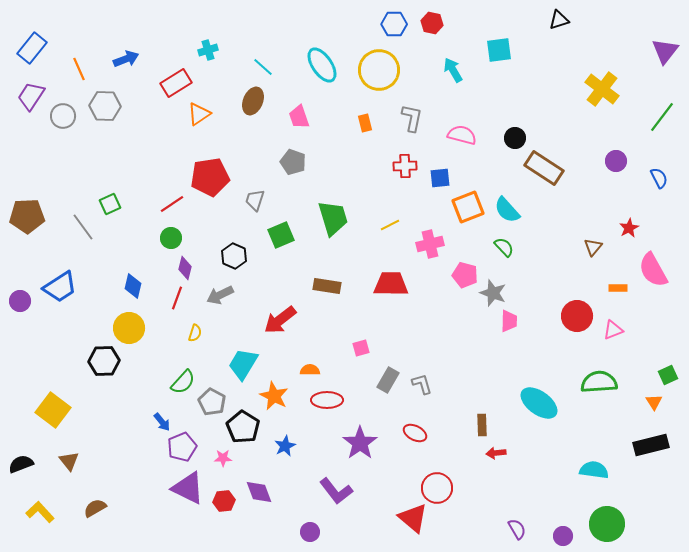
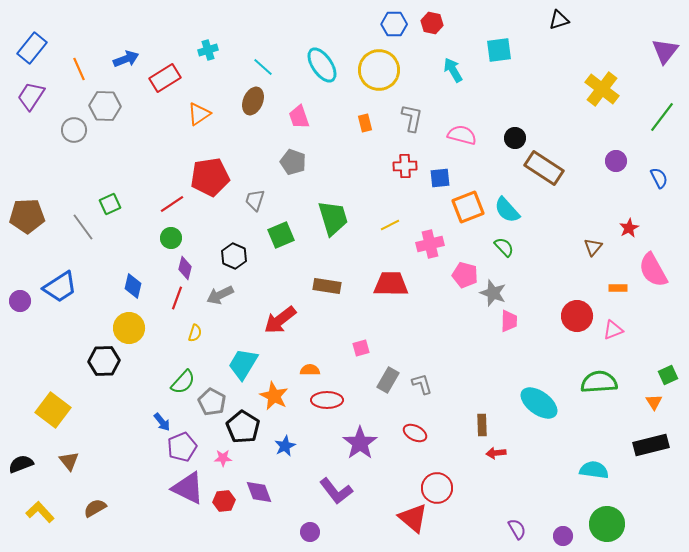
red rectangle at (176, 83): moved 11 px left, 5 px up
gray circle at (63, 116): moved 11 px right, 14 px down
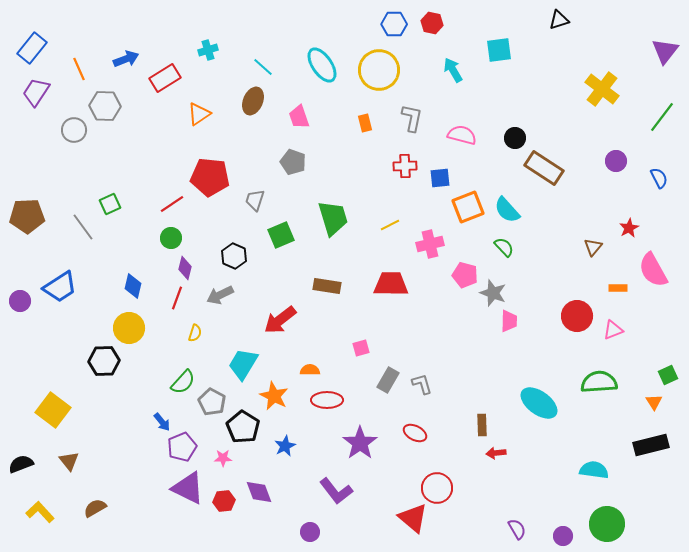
purple trapezoid at (31, 96): moved 5 px right, 4 px up
red pentagon at (210, 177): rotated 15 degrees clockwise
